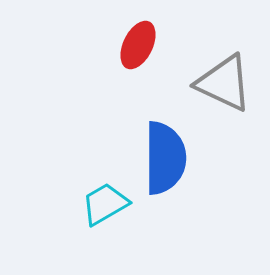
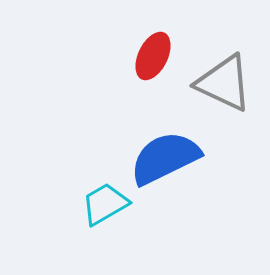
red ellipse: moved 15 px right, 11 px down
blue semicircle: rotated 116 degrees counterclockwise
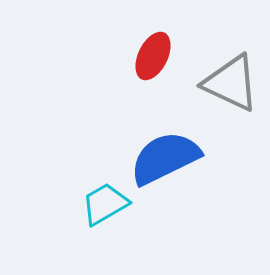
gray triangle: moved 7 px right
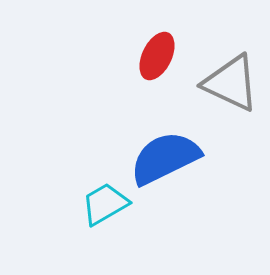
red ellipse: moved 4 px right
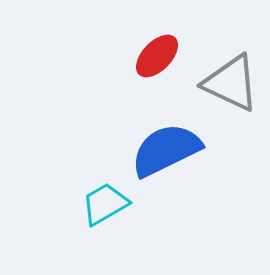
red ellipse: rotated 18 degrees clockwise
blue semicircle: moved 1 px right, 8 px up
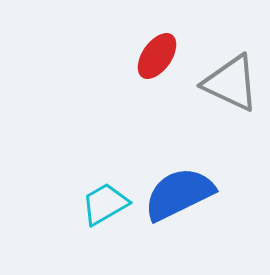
red ellipse: rotated 9 degrees counterclockwise
blue semicircle: moved 13 px right, 44 px down
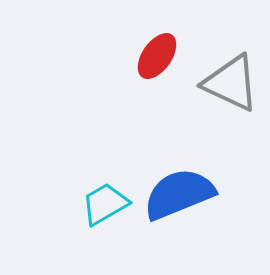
blue semicircle: rotated 4 degrees clockwise
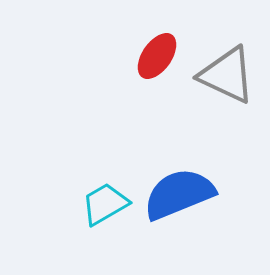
gray triangle: moved 4 px left, 8 px up
